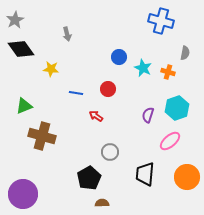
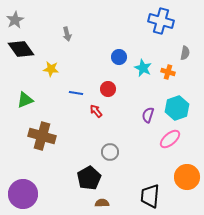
green triangle: moved 1 px right, 6 px up
red arrow: moved 5 px up; rotated 16 degrees clockwise
pink ellipse: moved 2 px up
black trapezoid: moved 5 px right, 22 px down
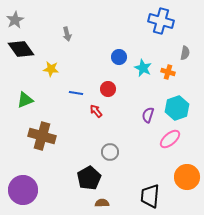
purple circle: moved 4 px up
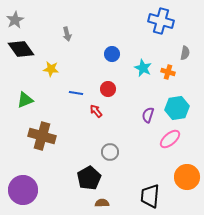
blue circle: moved 7 px left, 3 px up
cyan hexagon: rotated 10 degrees clockwise
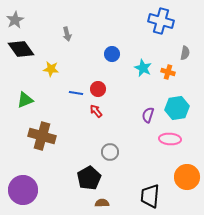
red circle: moved 10 px left
pink ellipse: rotated 45 degrees clockwise
